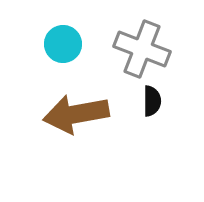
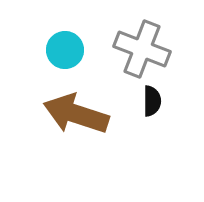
cyan circle: moved 2 px right, 6 px down
brown arrow: rotated 28 degrees clockwise
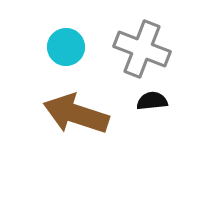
cyan circle: moved 1 px right, 3 px up
black semicircle: rotated 96 degrees counterclockwise
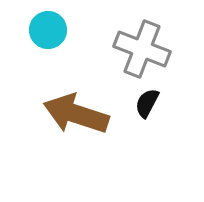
cyan circle: moved 18 px left, 17 px up
black semicircle: moved 5 px left, 2 px down; rotated 56 degrees counterclockwise
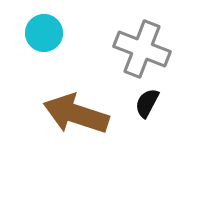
cyan circle: moved 4 px left, 3 px down
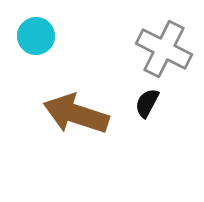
cyan circle: moved 8 px left, 3 px down
gray cross: moved 22 px right; rotated 6 degrees clockwise
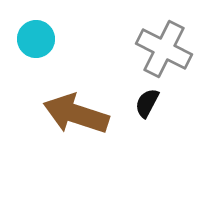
cyan circle: moved 3 px down
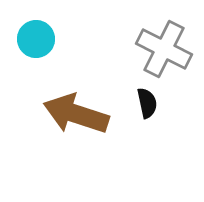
black semicircle: rotated 140 degrees clockwise
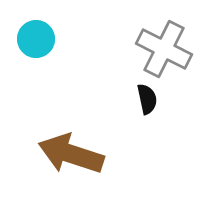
black semicircle: moved 4 px up
brown arrow: moved 5 px left, 40 px down
